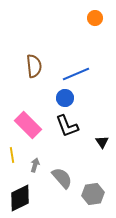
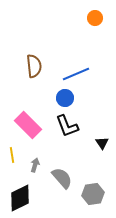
black triangle: moved 1 px down
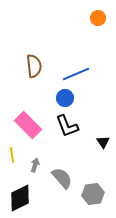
orange circle: moved 3 px right
black triangle: moved 1 px right, 1 px up
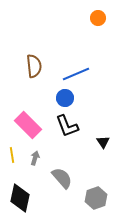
gray arrow: moved 7 px up
gray hexagon: moved 3 px right, 4 px down; rotated 10 degrees counterclockwise
black diamond: rotated 52 degrees counterclockwise
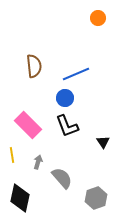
gray arrow: moved 3 px right, 4 px down
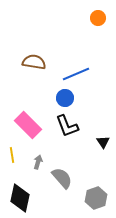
brown semicircle: moved 4 px up; rotated 75 degrees counterclockwise
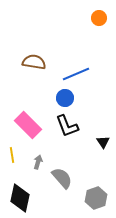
orange circle: moved 1 px right
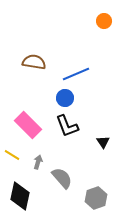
orange circle: moved 5 px right, 3 px down
yellow line: rotated 49 degrees counterclockwise
black diamond: moved 2 px up
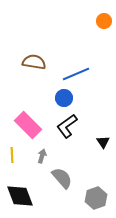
blue circle: moved 1 px left
black L-shape: rotated 75 degrees clockwise
yellow line: rotated 56 degrees clockwise
gray arrow: moved 4 px right, 6 px up
black diamond: rotated 32 degrees counterclockwise
